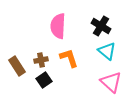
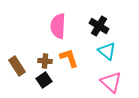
black cross: moved 2 px left
brown cross: moved 4 px right, 1 px down; rotated 16 degrees clockwise
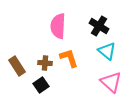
brown cross: moved 2 px down
black square: moved 3 px left, 5 px down
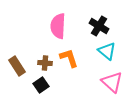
pink triangle: moved 1 px right
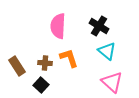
black square: rotated 14 degrees counterclockwise
